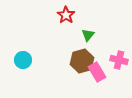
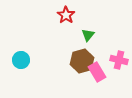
cyan circle: moved 2 px left
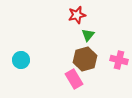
red star: moved 11 px right; rotated 24 degrees clockwise
brown hexagon: moved 3 px right, 2 px up
pink rectangle: moved 23 px left, 7 px down
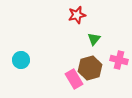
green triangle: moved 6 px right, 4 px down
brown hexagon: moved 5 px right, 9 px down
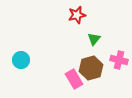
brown hexagon: moved 1 px right
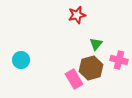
green triangle: moved 2 px right, 5 px down
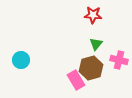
red star: moved 16 px right; rotated 18 degrees clockwise
pink rectangle: moved 2 px right, 1 px down
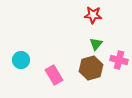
pink rectangle: moved 22 px left, 5 px up
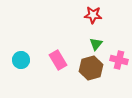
pink rectangle: moved 4 px right, 15 px up
